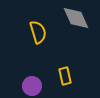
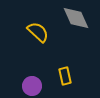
yellow semicircle: rotated 30 degrees counterclockwise
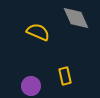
yellow semicircle: rotated 20 degrees counterclockwise
purple circle: moved 1 px left
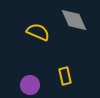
gray diamond: moved 2 px left, 2 px down
purple circle: moved 1 px left, 1 px up
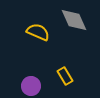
yellow rectangle: rotated 18 degrees counterclockwise
purple circle: moved 1 px right, 1 px down
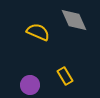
purple circle: moved 1 px left, 1 px up
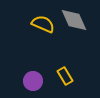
yellow semicircle: moved 5 px right, 8 px up
purple circle: moved 3 px right, 4 px up
